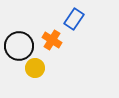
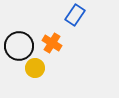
blue rectangle: moved 1 px right, 4 px up
orange cross: moved 3 px down
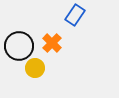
orange cross: rotated 12 degrees clockwise
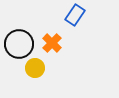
black circle: moved 2 px up
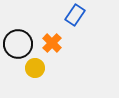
black circle: moved 1 px left
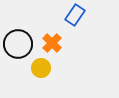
yellow circle: moved 6 px right
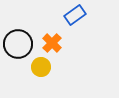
blue rectangle: rotated 20 degrees clockwise
yellow circle: moved 1 px up
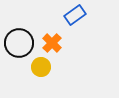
black circle: moved 1 px right, 1 px up
